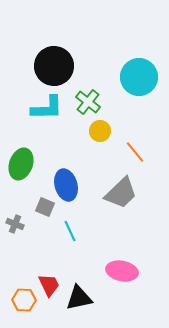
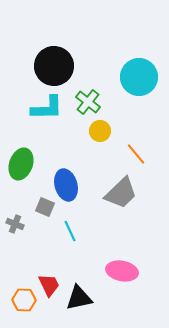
orange line: moved 1 px right, 2 px down
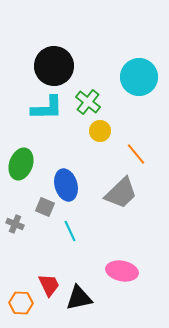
orange hexagon: moved 3 px left, 3 px down
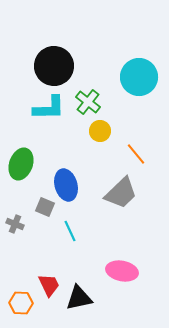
cyan L-shape: moved 2 px right
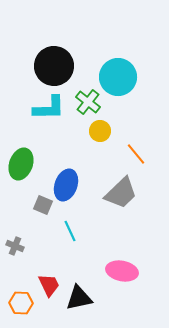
cyan circle: moved 21 px left
blue ellipse: rotated 36 degrees clockwise
gray square: moved 2 px left, 2 px up
gray cross: moved 22 px down
